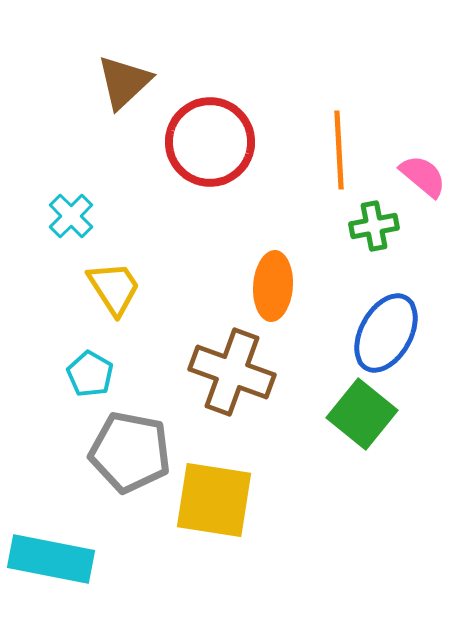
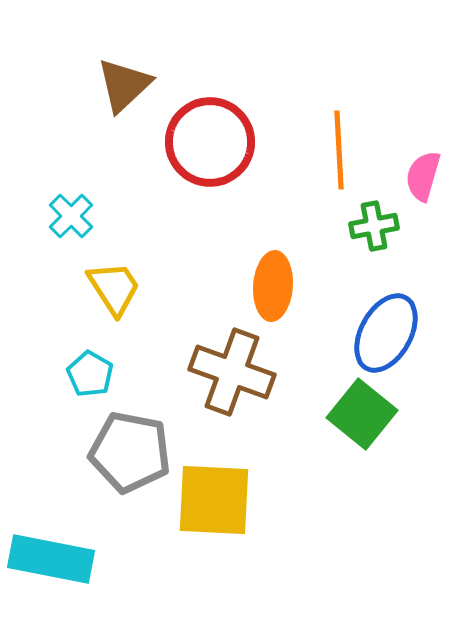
brown triangle: moved 3 px down
pink semicircle: rotated 114 degrees counterclockwise
yellow square: rotated 6 degrees counterclockwise
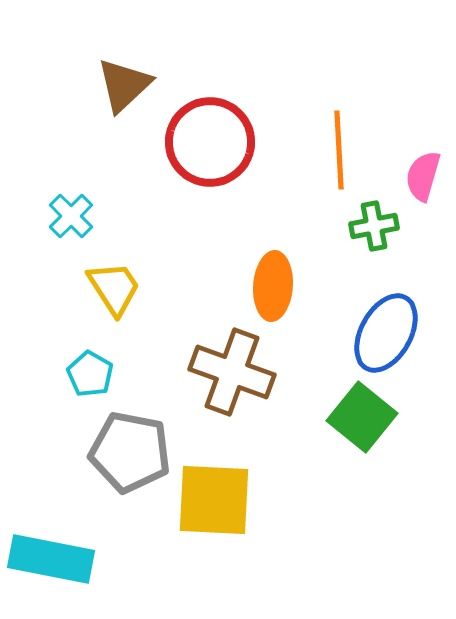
green square: moved 3 px down
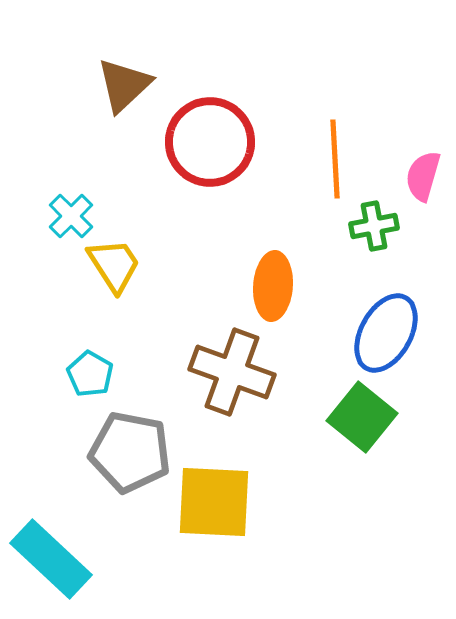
orange line: moved 4 px left, 9 px down
yellow trapezoid: moved 23 px up
yellow square: moved 2 px down
cyan rectangle: rotated 32 degrees clockwise
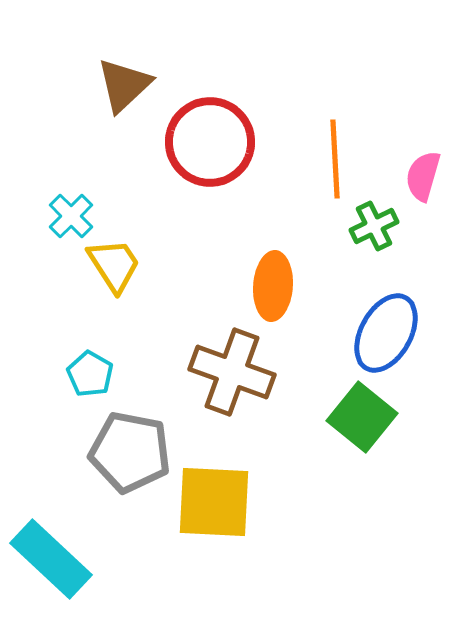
green cross: rotated 15 degrees counterclockwise
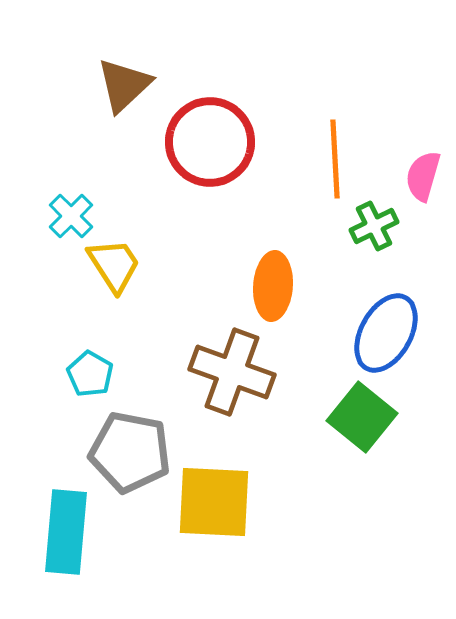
cyan rectangle: moved 15 px right, 27 px up; rotated 52 degrees clockwise
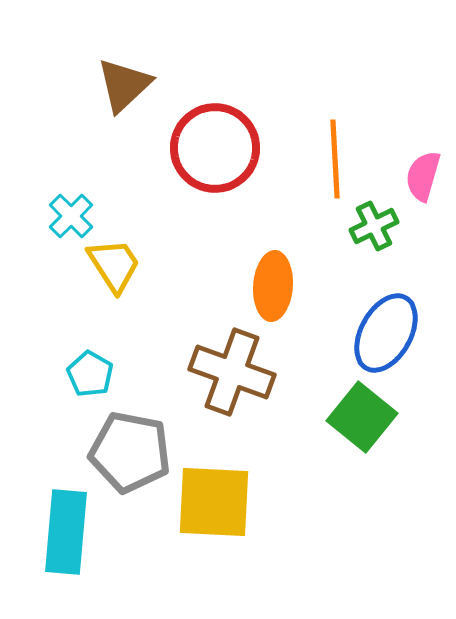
red circle: moved 5 px right, 6 px down
